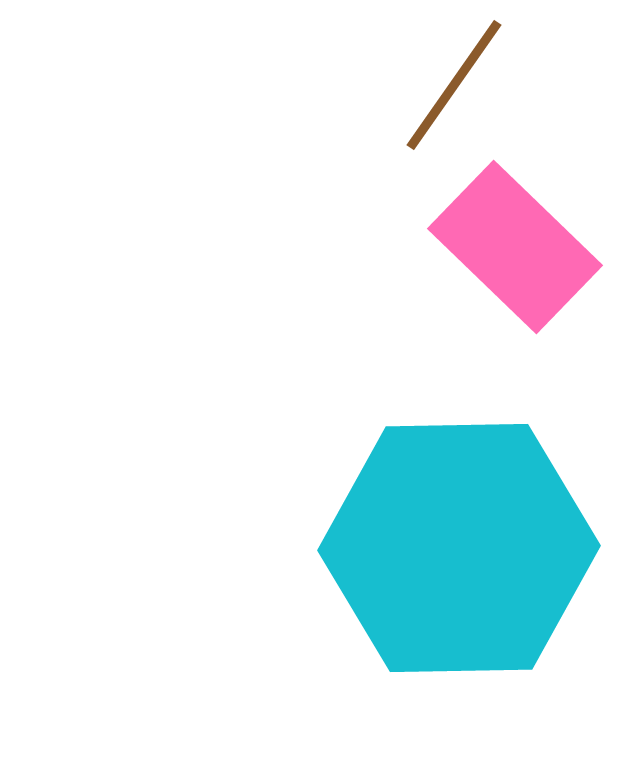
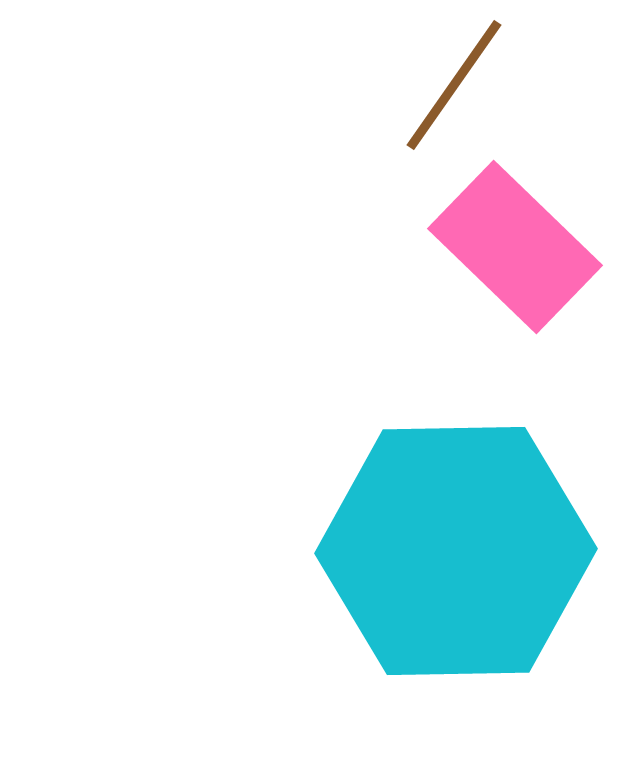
cyan hexagon: moved 3 px left, 3 px down
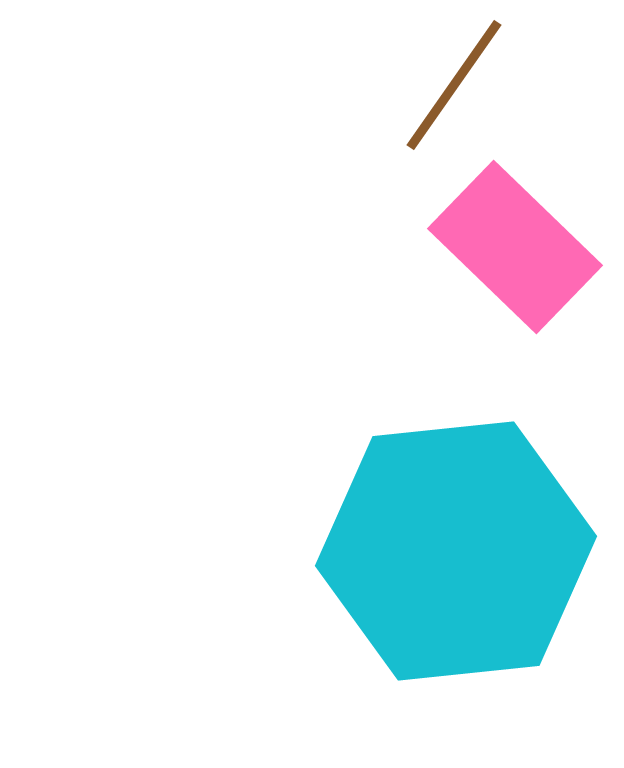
cyan hexagon: rotated 5 degrees counterclockwise
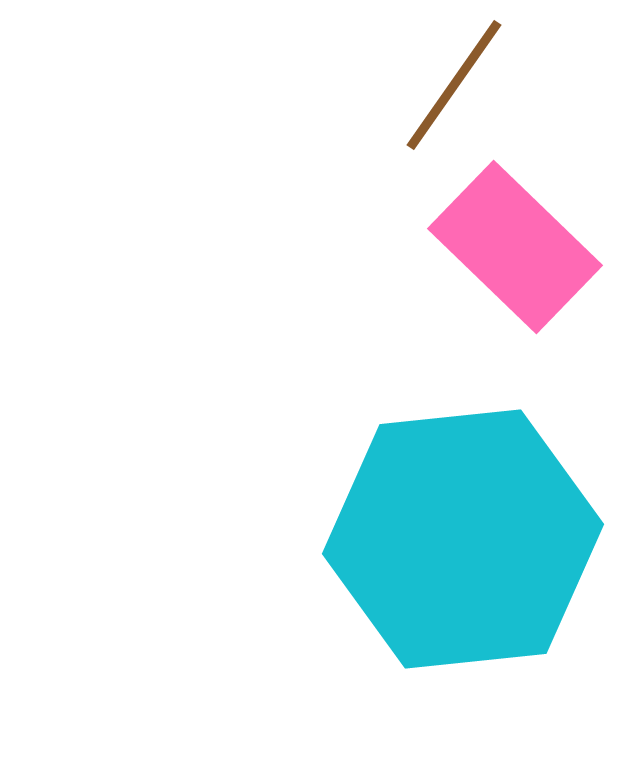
cyan hexagon: moved 7 px right, 12 px up
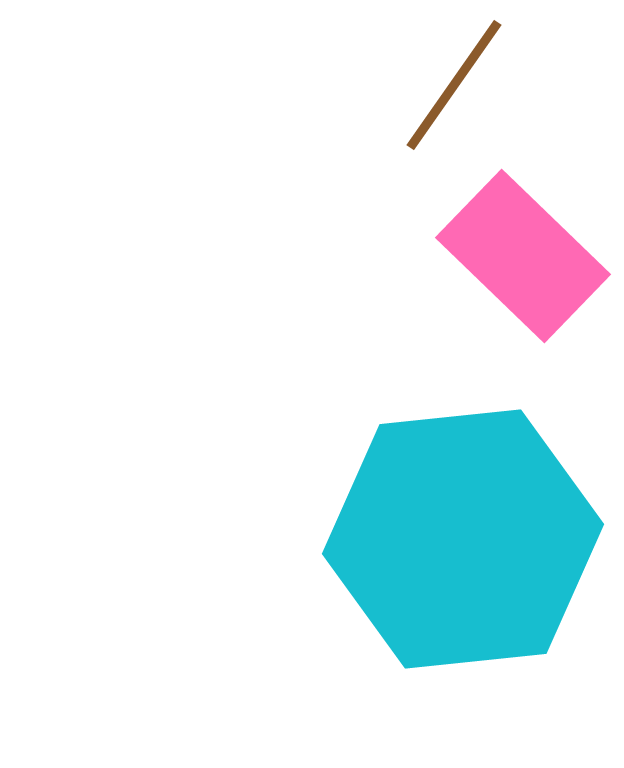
pink rectangle: moved 8 px right, 9 px down
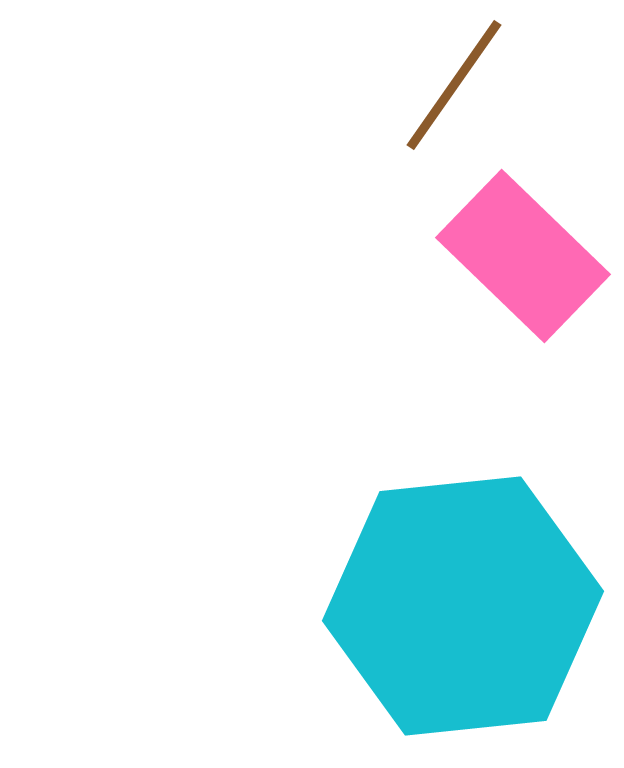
cyan hexagon: moved 67 px down
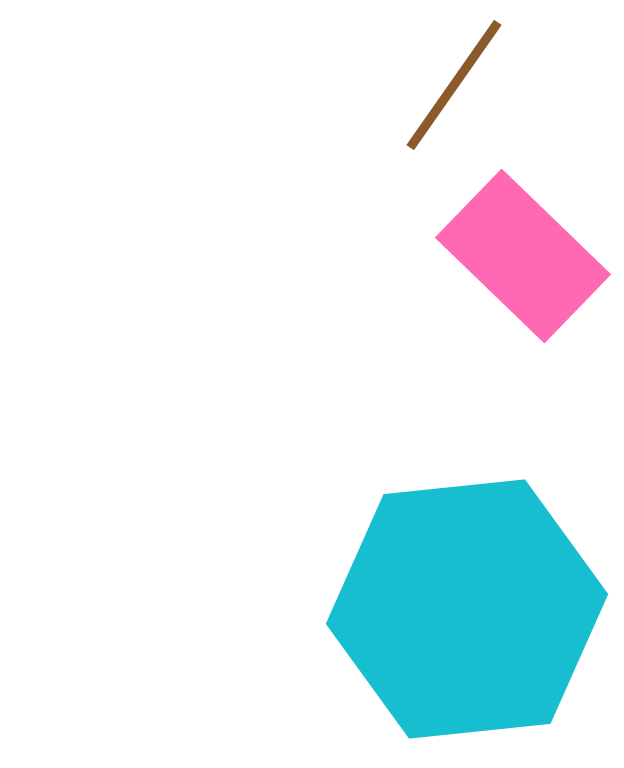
cyan hexagon: moved 4 px right, 3 px down
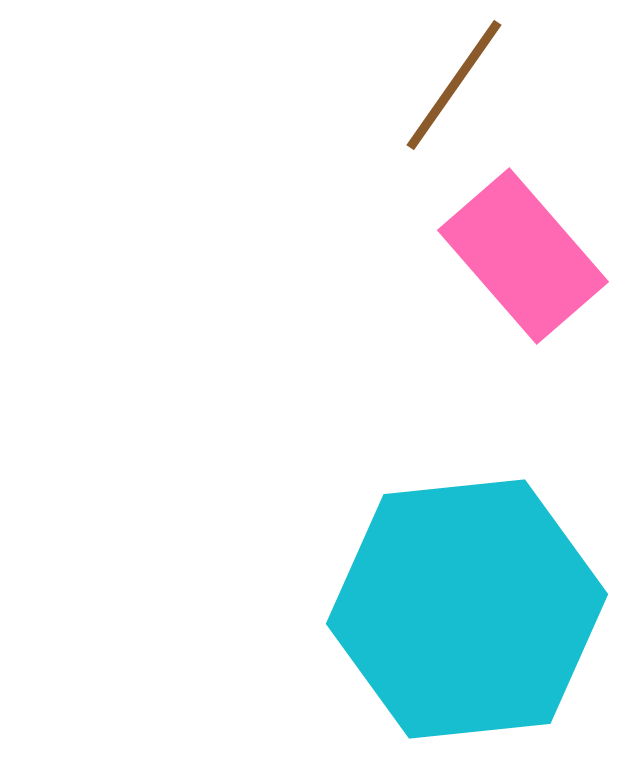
pink rectangle: rotated 5 degrees clockwise
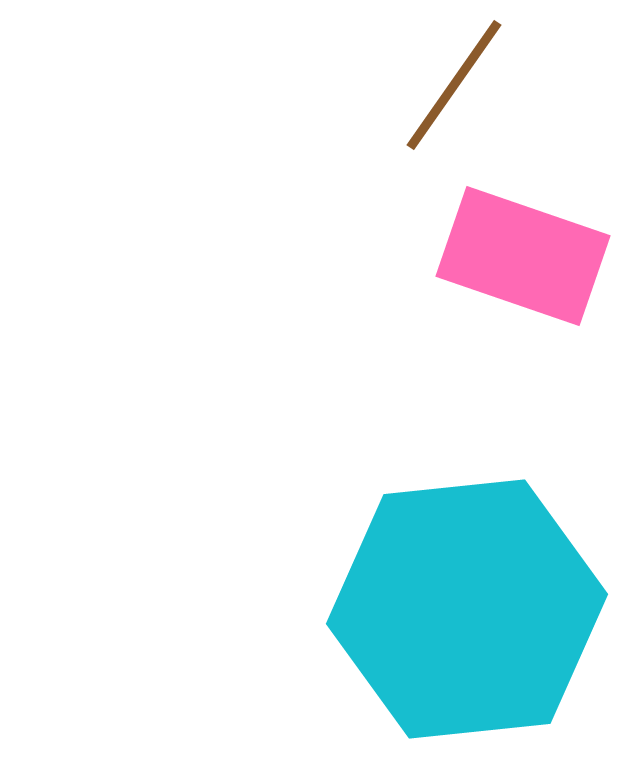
pink rectangle: rotated 30 degrees counterclockwise
